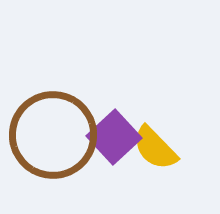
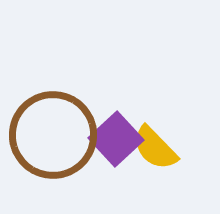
purple square: moved 2 px right, 2 px down
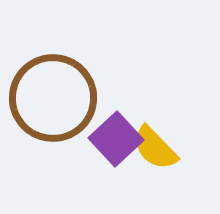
brown circle: moved 37 px up
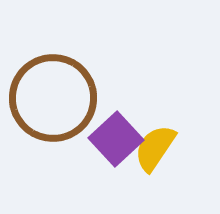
yellow semicircle: rotated 78 degrees clockwise
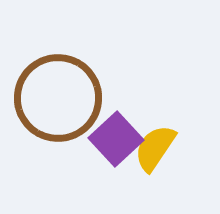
brown circle: moved 5 px right
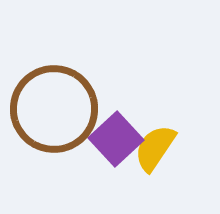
brown circle: moved 4 px left, 11 px down
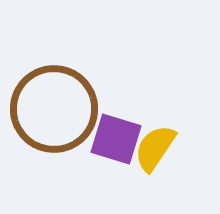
purple square: rotated 30 degrees counterclockwise
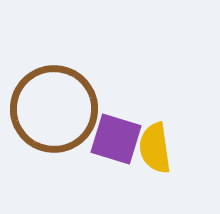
yellow semicircle: rotated 42 degrees counterclockwise
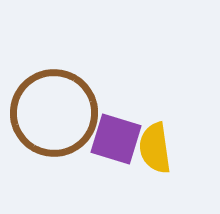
brown circle: moved 4 px down
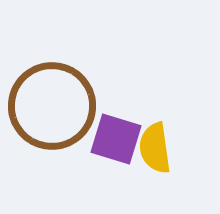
brown circle: moved 2 px left, 7 px up
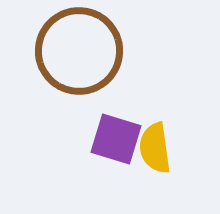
brown circle: moved 27 px right, 55 px up
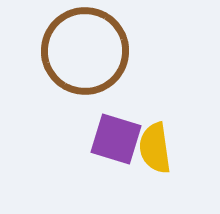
brown circle: moved 6 px right
